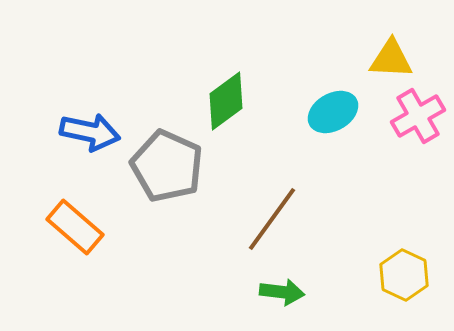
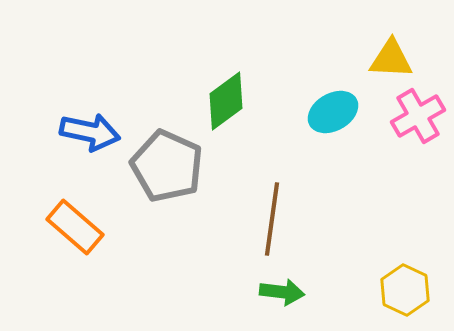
brown line: rotated 28 degrees counterclockwise
yellow hexagon: moved 1 px right, 15 px down
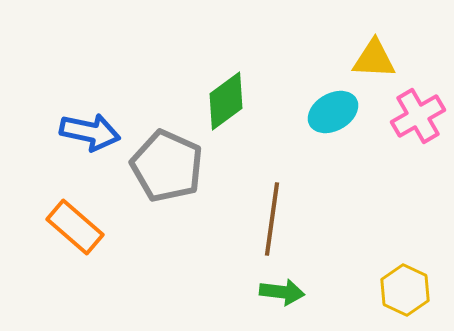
yellow triangle: moved 17 px left
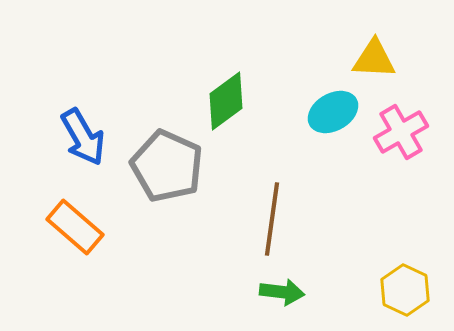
pink cross: moved 17 px left, 16 px down
blue arrow: moved 7 px left, 5 px down; rotated 48 degrees clockwise
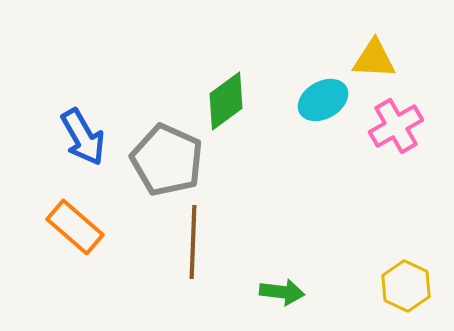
cyan ellipse: moved 10 px left, 12 px up
pink cross: moved 5 px left, 6 px up
gray pentagon: moved 6 px up
brown line: moved 79 px left, 23 px down; rotated 6 degrees counterclockwise
yellow hexagon: moved 1 px right, 4 px up
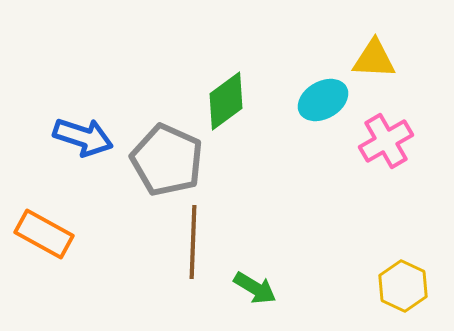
pink cross: moved 10 px left, 15 px down
blue arrow: rotated 42 degrees counterclockwise
orange rectangle: moved 31 px left, 7 px down; rotated 12 degrees counterclockwise
yellow hexagon: moved 3 px left
green arrow: moved 27 px left, 4 px up; rotated 24 degrees clockwise
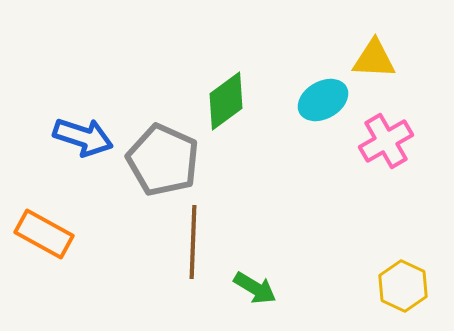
gray pentagon: moved 4 px left
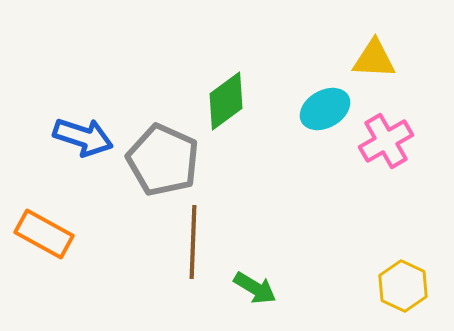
cyan ellipse: moved 2 px right, 9 px down
